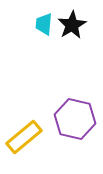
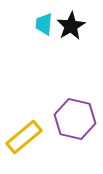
black star: moved 1 px left, 1 px down
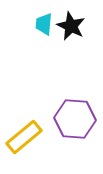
black star: rotated 16 degrees counterclockwise
purple hexagon: rotated 9 degrees counterclockwise
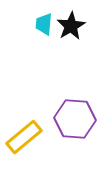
black star: rotated 16 degrees clockwise
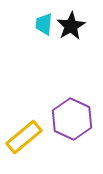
purple hexagon: moved 3 px left; rotated 21 degrees clockwise
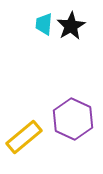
purple hexagon: moved 1 px right
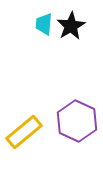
purple hexagon: moved 4 px right, 2 px down
yellow rectangle: moved 5 px up
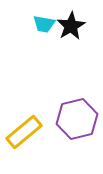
cyan trapezoid: rotated 85 degrees counterclockwise
purple hexagon: moved 2 px up; rotated 21 degrees clockwise
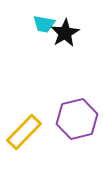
black star: moved 6 px left, 7 px down
yellow rectangle: rotated 6 degrees counterclockwise
